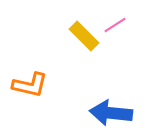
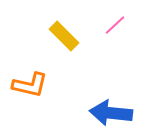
pink line: rotated 10 degrees counterclockwise
yellow rectangle: moved 20 px left
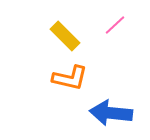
yellow rectangle: moved 1 px right
orange L-shape: moved 40 px right, 7 px up
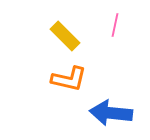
pink line: rotated 35 degrees counterclockwise
orange L-shape: moved 1 px left, 1 px down
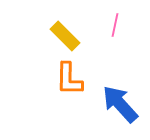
orange L-shape: rotated 78 degrees clockwise
blue arrow: moved 9 px right, 9 px up; rotated 42 degrees clockwise
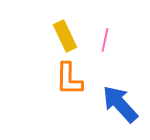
pink line: moved 10 px left, 15 px down
yellow rectangle: rotated 20 degrees clockwise
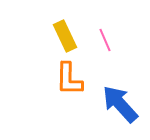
pink line: rotated 35 degrees counterclockwise
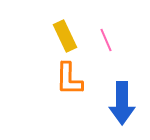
pink line: moved 1 px right
blue arrow: moved 2 px right, 1 px up; rotated 138 degrees counterclockwise
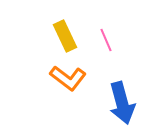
orange L-shape: moved 1 px left, 1 px up; rotated 54 degrees counterclockwise
blue arrow: rotated 15 degrees counterclockwise
